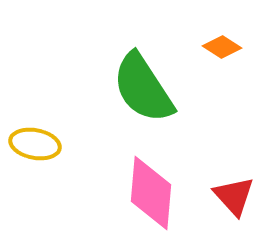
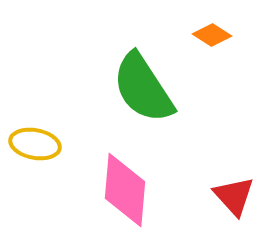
orange diamond: moved 10 px left, 12 px up
pink diamond: moved 26 px left, 3 px up
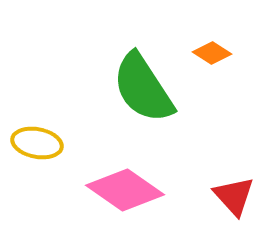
orange diamond: moved 18 px down
yellow ellipse: moved 2 px right, 1 px up
pink diamond: rotated 60 degrees counterclockwise
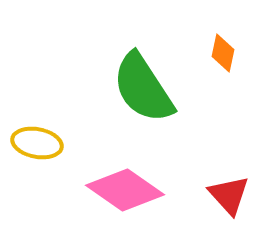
orange diamond: moved 11 px right; rotated 69 degrees clockwise
red triangle: moved 5 px left, 1 px up
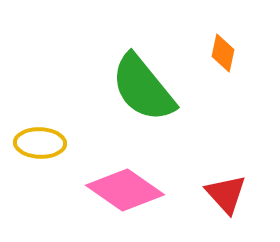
green semicircle: rotated 6 degrees counterclockwise
yellow ellipse: moved 3 px right; rotated 9 degrees counterclockwise
red triangle: moved 3 px left, 1 px up
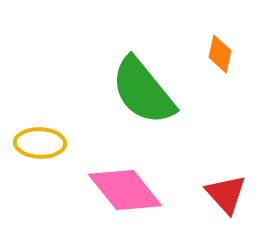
orange diamond: moved 3 px left, 1 px down
green semicircle: moved 3 px down
pink diamond: rotated 16 degrees clockwise
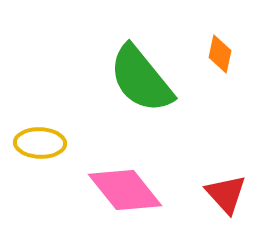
green semicircle: moved 2 px left, 12 px up
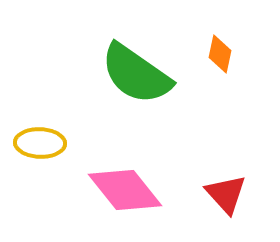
green semicircle: moved 5 px left, 5 px up; rotated 16 degrees counterclockwise
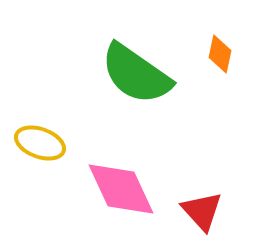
yellow ellipse: rotated 18 degrees clockwise
pink diamond: moved 4 px left, 1 px up; rotated 14 degrees clockwise
red triangle: moved 24 px left, 17 px down
